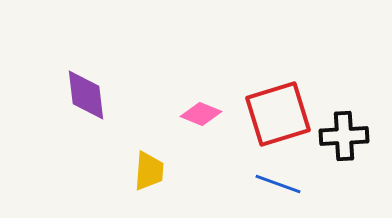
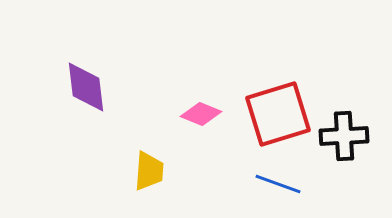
purple diamond: moved 8 px up
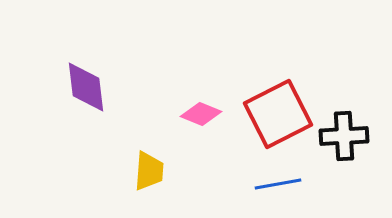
red square: rotated 10 degrees counterclockwise
blue line: rotated 30 degrees counterclockwise
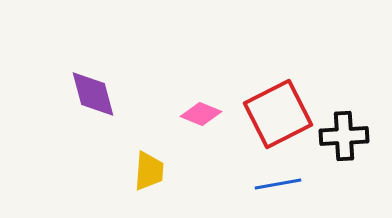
purple diamond: moved 7 px right, 7 px down; rotated 8 degrees counterclockwise
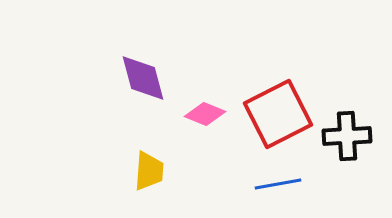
purple diamond: moved 50 px right, 16 px up
pink diamond: moved 4 px right
black cross: moved 3 px right
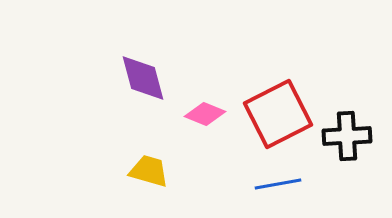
yellow trapezoid: rotated 78 degrees counterclockwise
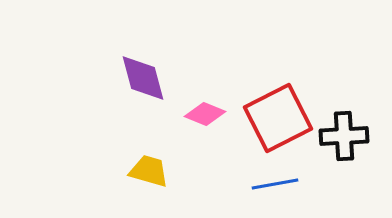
red square: moved 4 px down
black cross: moved 3 px left
blue line: moved 3 px left
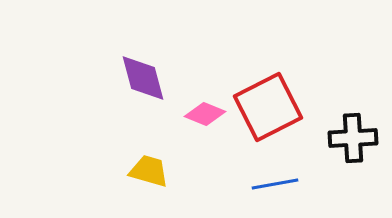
red square: moved 10 px left, 11 px up
black cross: moved 9 px right, 2 px down
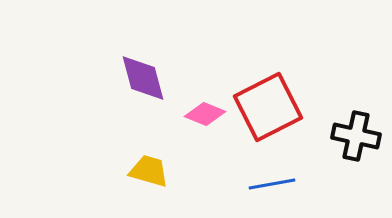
black cross: moved 3 px right, 2 px up; rotated 15 degrees clockwise
blue line: moved 3 px left
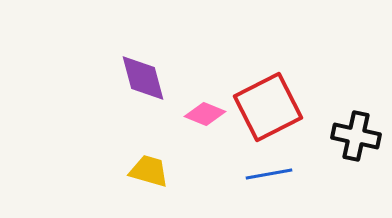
blue line: moved 3 px left, 10 px up
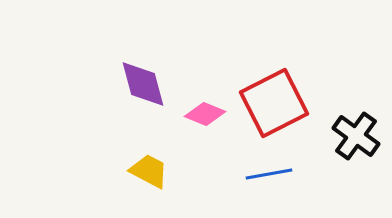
purple diamond: moved 6 px down
red square: moved 6 px right, 4 px up
black cross: rotated 24 degrees clockwise
yellow trapezoid: rotated 12 degrees clockwise
